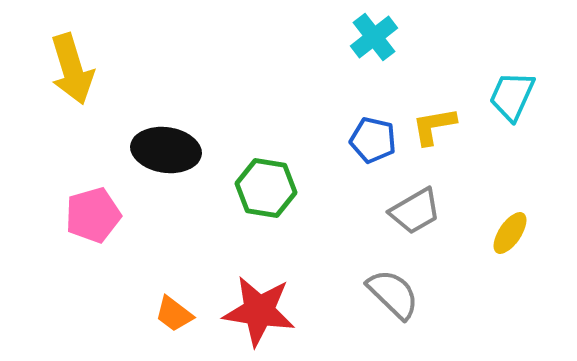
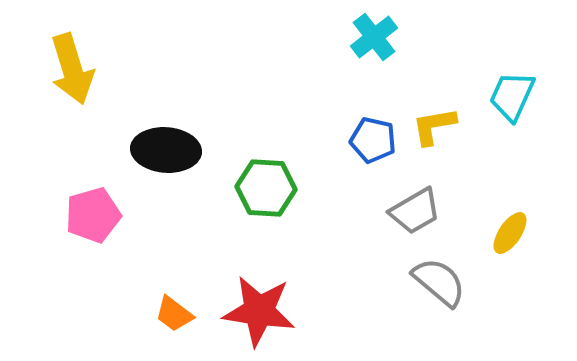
black ellipse: rotated 4 degrees counterclockwise
green hexagon: rotated 6 degrees counterclockwise
gray semicircle: moved 46 px right, 12 px up; rotated 4 degrees counterclockwise
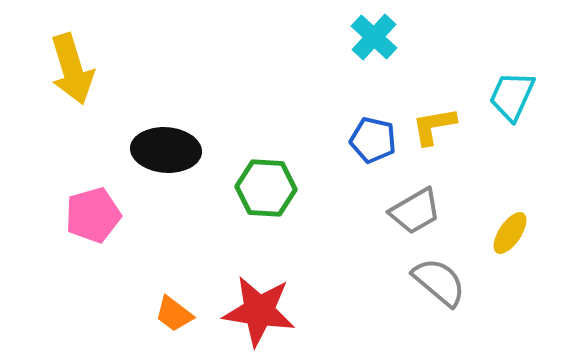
cyan cross: rotated 9 degrees counterclockwise
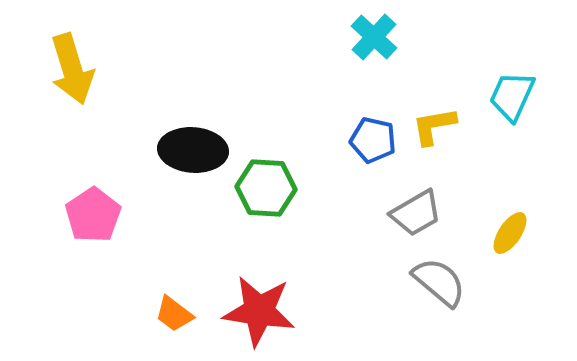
black ellipse: moved 27 px right
gray trapezoid: moved 1 px right, 2 px down
pink pentagon: rotated 18 degrees counterclockwise
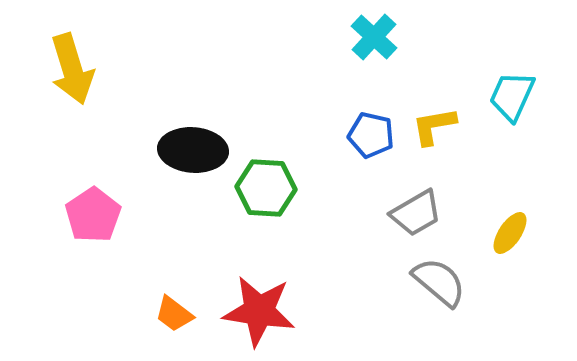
blue pentagon: moved 2 px left, 5 px up
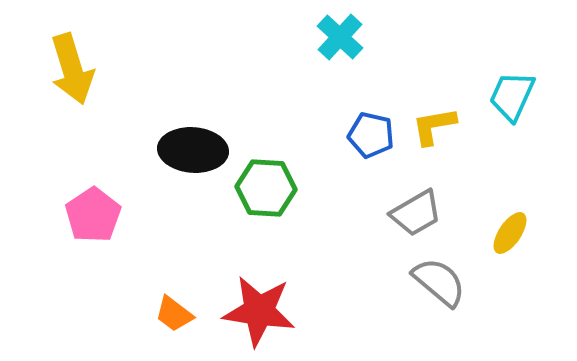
cyan cross: moved 34 px left
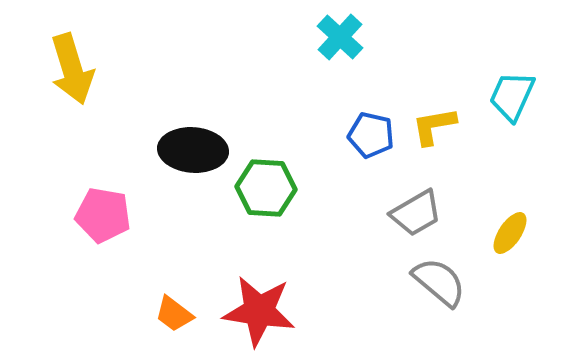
pink pentagon: moved 10 px right; rotated 28 degrees counterclockwise
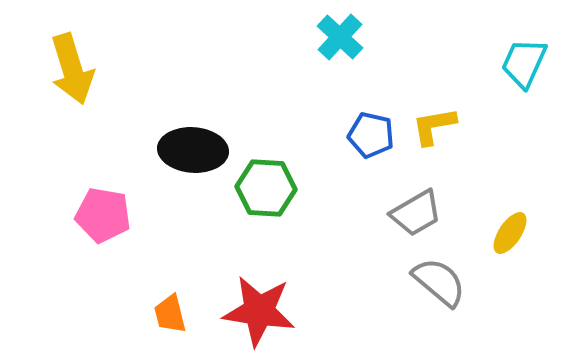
cyan trapezoid: moved 12 px right, 33 px up
orange trapezoid: moved 4 px left; rotated 39 degrees clockwise
